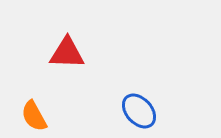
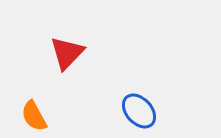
red triangle: rotated 48 degrees counterclockwise
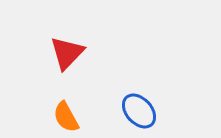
orange semicircle: moved 32 px right, 1 px down
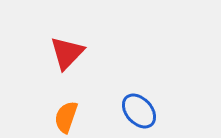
orange semicircle: rotated 48 degrees clockwise
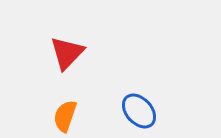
orange semicircle: moved 1 px left, 1 px up
